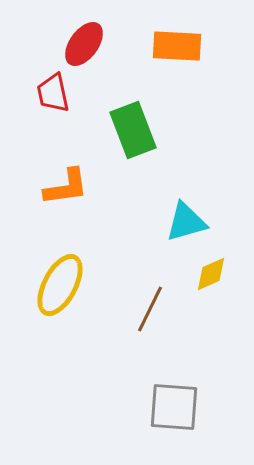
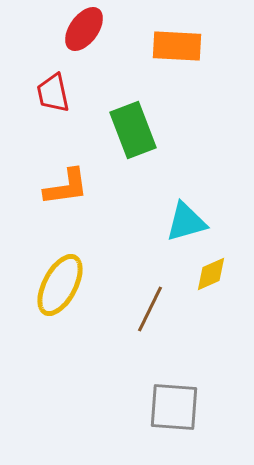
red ellipse: moved 15 px up
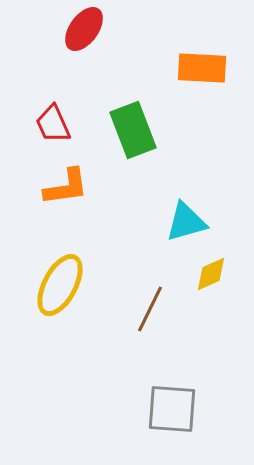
orange rectangle: moved 25 px right, 22 px down
red trapezoid: moved 31 px down; rotated 12 degrees counterclockwise
gray square: moved 2 px left, 2 px down
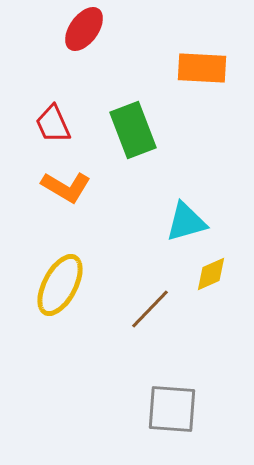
orange L-shape: rotated 39 degrees clockwise
brown line: rotated 18 degrees clockwise
